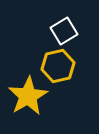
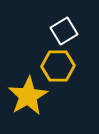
yellow hexagon: rotated 12 degrees clockwise
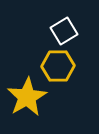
yellow star: moved 1 px left, 1 px down
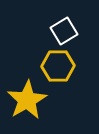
yellow star: moved 3 px down
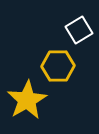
white square: moved 15 px right, 1 px up
